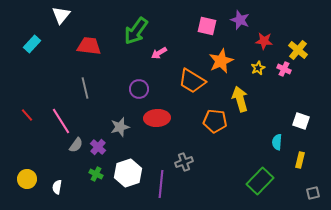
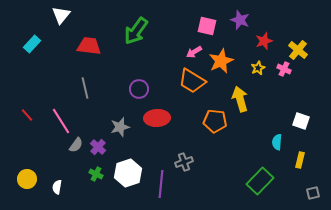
red star: rotated 24 degrees counterclockwise
pink arrow: moved 35 px right, 1 px up
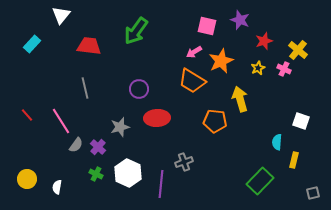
yellow rectangle: moved 6 px left
white hexagon: rotated 16 degrees counterclockwise
